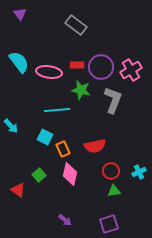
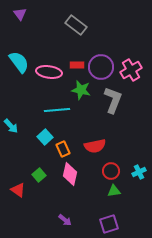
cyan square: rotated 21 degrees clockwise
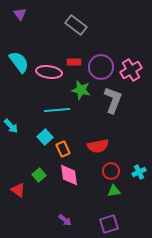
red rectangle: moved 3 px left, 3 px up
red semicircle: moved 3 px right
pink diamond: moved 1 px left, 1 px down; rotated 20 degrees counterclockwise
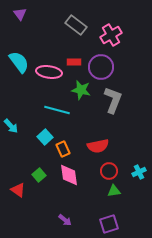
pink cross: moved 20 px left, 35 px up
cyan line: rotated 20 degrees clockwise
red circle: moved 2 px left
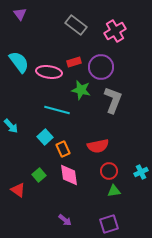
pink cross: moved 4 px right, 4 px up
red rectangle: rotated 16 degrees counterclockwise
cyan cross: moved 2 px right
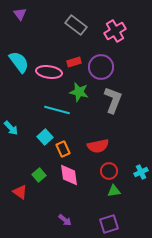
green star: moved 2 px left, 2 px down
cyan arrow: moved 2 px down
red triangle: moved 2 px right, 2 px down
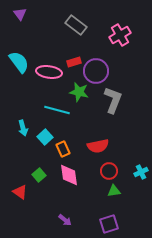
pink cross: moved 5 px right, 4 px down
purple circle: moved 5 px left, 4 px down
cyan arrow: moved 12 px right; rotated 28 degrees clockwise
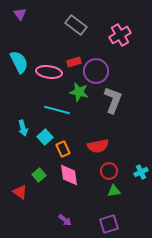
cyan semicircle: rotated 10 degrees clockwise
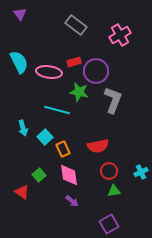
red triangle: moved 2 px right
purple arrow: moved 7 px right, 19 px up
purple square: rotated 12 degrees counterclockwise
